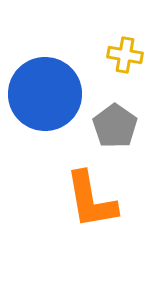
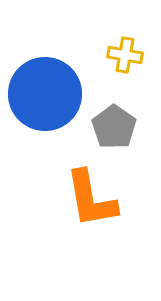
gray pentagon: moved 1 px left, 1 px down
orange L-shape: moved 1 px up
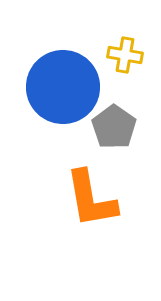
blue circle: moved 18 px right, 7 px up
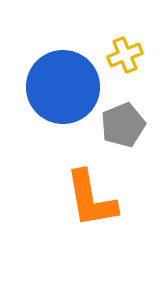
yellow cross: rotated 32 degrees counterclockwise
gray pentagon: moved 9 px right, 2 px up; rotated 15 degrees clockwise
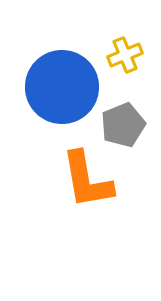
blue circle: moved 1 px left
orange L-shape: moved 4 px left, 19 px up
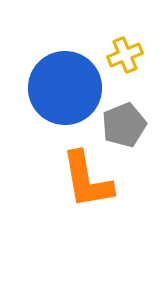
blue circle: moved 3 px right, 1 px down
gray pentagon: moved 1 px right
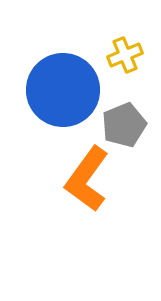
blue circle: moved 2 px left, 2 px down
orange L-shape: moved 1 px up; rotated 46 degrees clockwise
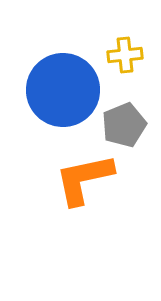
yellow cross: rotated 16 degrees clockwise
orange L-shape: moved 3 px left; rotated 42 degrees clockwise
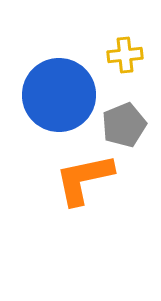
blue circle: moved 4 px left, 5 px down
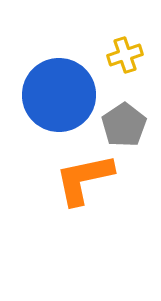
yellow cross: rotated 12 degrees counterclockwise
gray pentagon: rotated 12 degrees counterclockwise
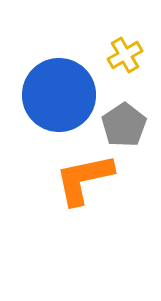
yellow cross: rotated 12 degrees counterclockwise
